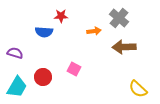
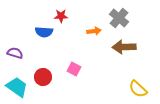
cyan trapezoid: rotated 85 degrees counterclockwise
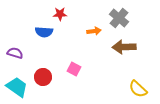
red star: moved 1 px left, 2 px up
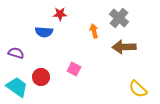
orange arrow: rotated 96 degrees counterclockwise
purple semicircle: moved 1 px right
red circle: moved 2 px left
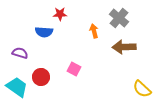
purple semicircle: moved 4 px right
yellow semicircle: moved 4 px right
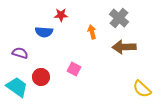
red star: moved 1 px right, 1 px down
orange arrow: moved 2 px left, 1 px down
